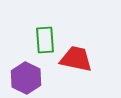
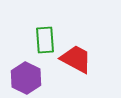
red trapezoid: rotated 16 degrees clockwise
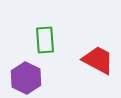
red trapezoid: moved 22 px right, 1 px down
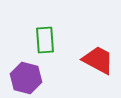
purple hexagon: rotated 12 degrees counterclockwise
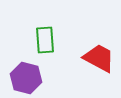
red trapezoid: moved 1 px right, 2 px up
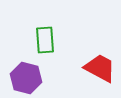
red trapezoid: moved 1 px right, 10 px down
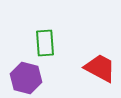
green rectangle: moved 3 px down
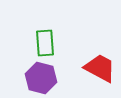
purple hexagon: moved 15 px right
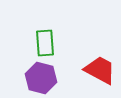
red trapezoid: moved 2 px down
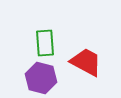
red trapezoid: moved 14 px left, 8 px up
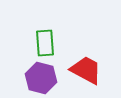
red trapezoid: moved 8 px down
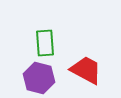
purple hexagon: moved 2 px left
